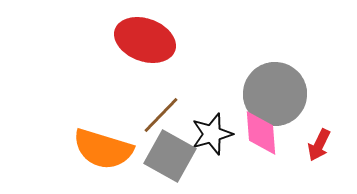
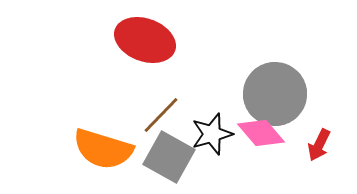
pink diamond: rotated 36 degrees counterclockwise
gray square: moved 1 px left, 1 px down
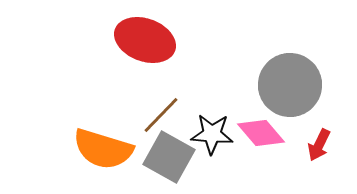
gray circle: moved 15 px right, 9 px up
black star: rotated 21 degrees clockwise
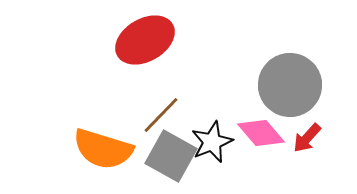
red ellipse: rotated 50 degrees counterclockwise
black star: moved 8 px down; rotated 27 degrees counterclockwise
red arrow: moved 12 px left, 7 px up; rotated 16 degrees clockwise
gray square: moved 2 px right, 1 px up
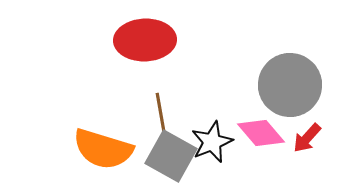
red ellipse: rotated 28 degrees clockwise
brown line: rotated 54 degrees counterclockwise
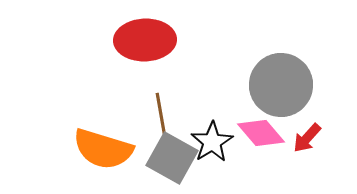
gray circle: moved 9 px left
black star: rotated 9 degrees counterclockwise
gray square: moved 1 px right, 2 px down
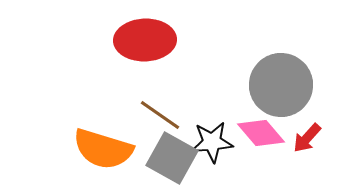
brown line: moved 1 px left; rotated 45 degrees counterclockwise
black star: rotated 27 degrees clockwise
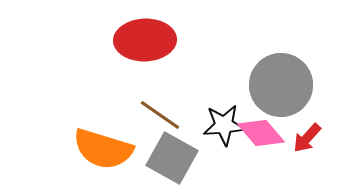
black star: moved 12 px right, 17 px up
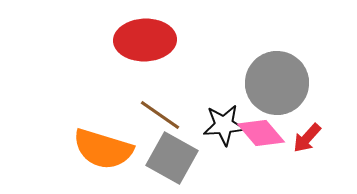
gray circle: moved 4 px left, 2 px up
